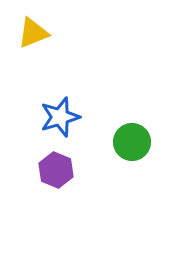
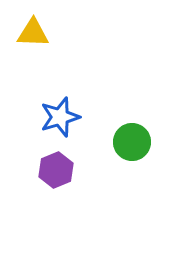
yellow triangle: rotated 24 degrees clockwise
purple hexagon: rotated 16 degrees clockwise
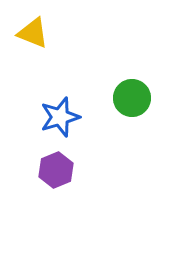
yellow triangle: rotated 20 degrees clockwise
green circle: moved 44 px up
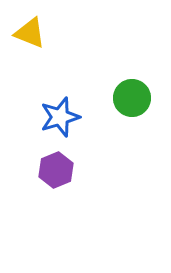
yellow triangle: moved 3 px left
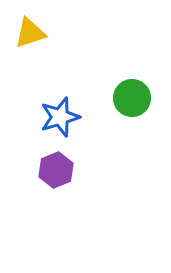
yellow triangle: rotated 40 degrees counterclockwise
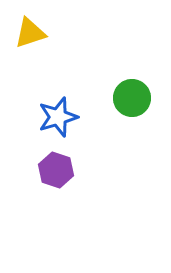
blue star: moved 2 px left
purple hexagon: rotated 20 degrees counterclockwise
